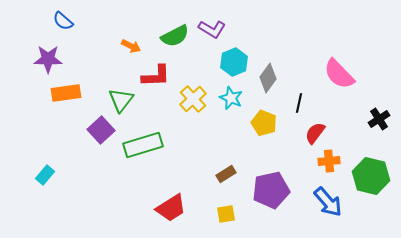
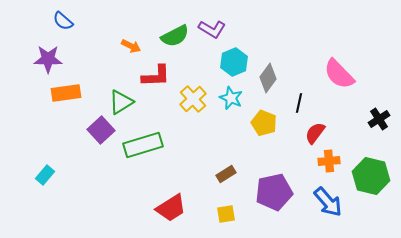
green triangle: moved 2 px down; rotated 20 degrees clockwise
purple pentagon: moved 3 px right, 2 px down
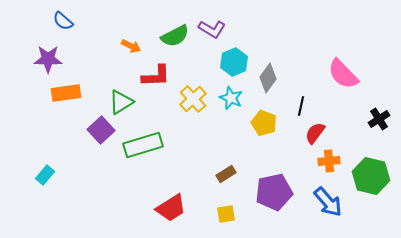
pink semicircle: moved 4 px right
black line: moved 2 px right, 3 px down
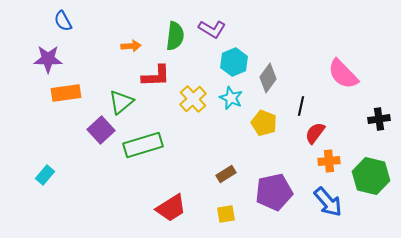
blue semicircle: rotated 20 degrees clockwise
green semicircle: rotated 56 degrees counterclockwise
orange arrow: rotated 30 degrees counterclockwise
green triangle: rotated 8 degrees counterclockwise
black cross: rotated 25 degrees clockwise
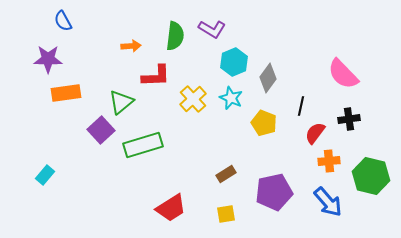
black cross: moved 30 px left
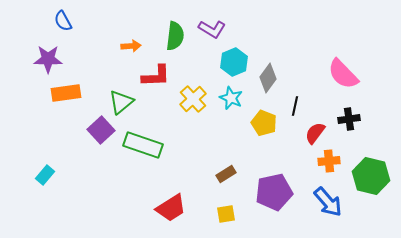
black line: moved 6 px left
green rectangle: rotated 36 degrees clockwise
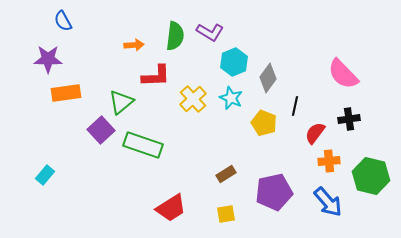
purple L-shape: moved 2 px left, 3 px down
orange arrow: moved 3 px right, 1 px up
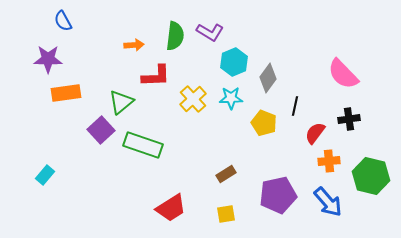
cyan star: rotated 25 degrees counterclockwise
purple pentagon: moved 4 px right, 3 px down
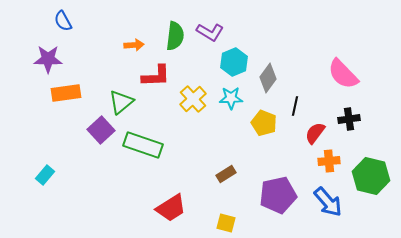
yellow square: moved 9 px down; rotated 24 degrees clockwise
